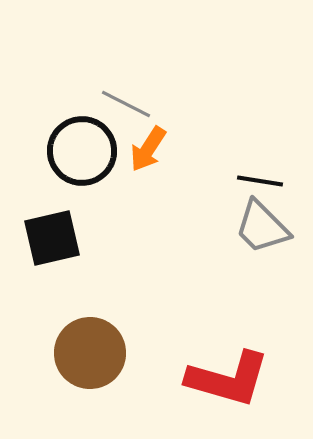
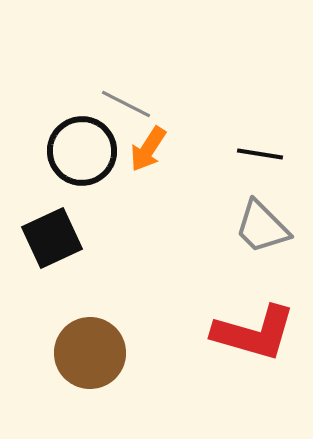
black line: moved 27 px up
black square: rotated 12 degrees counterclockwise
red L-shape: moved 26 px right, 46 px up
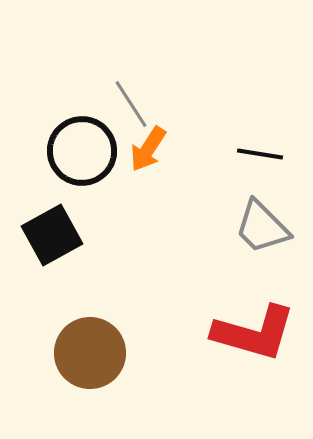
gray line: moved 5 px right; rotated 30 degrees clockwise
black square: moved 3 px up; rotated 4 degrees counterclockwise
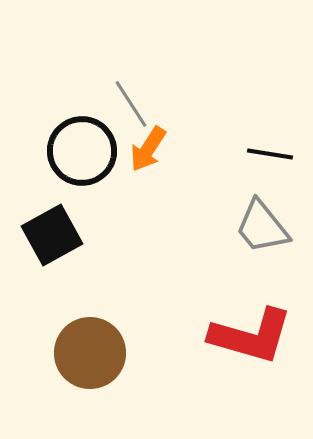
black line: moved 10 px right
gray trapezoid: rotated 6 degrees clockwise
red L-shape: moved 3 px left, 3 px down
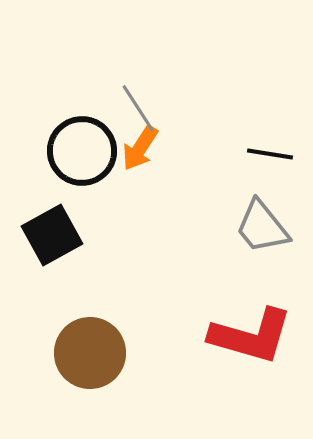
gray line: moved 7 px right, 4 px down
orange arrow: moved 8 px left, 1 px up
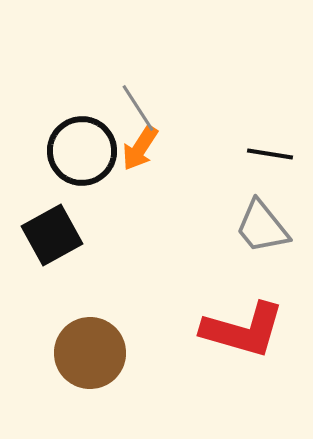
red L-shape: moved 8 px left, 6 px up
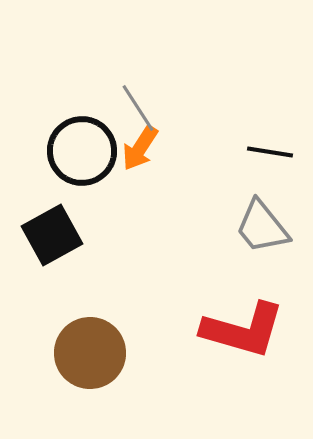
black line: moved 2 px up
